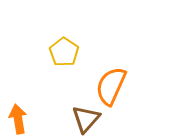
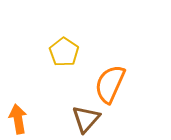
orange semicircle: moved 1 px left, 2 px up
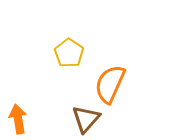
yellow pentagon: moved 5 px right, 1 px down
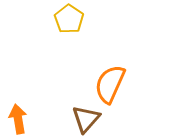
yellow pentagon: moved 34 px up
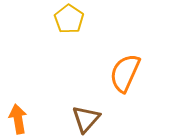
orange semicircle: moved 15 px right, 11 px up
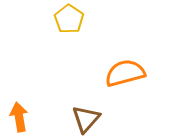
orange semicircle: rotated 51 degrees clockwise
orange arrow: moved 1 px right, 2 px up
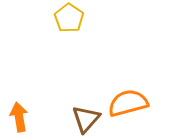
yellow pentagon: moved 1 px up
orange semicircle: moved 3 px right, 30 px down
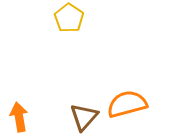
orange semicircle: moved 1 px left, 1 px down
brown triangle: moved 2 px left, 2 px up
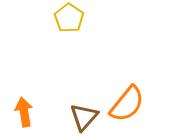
orange semicircle: rotated 144 degrees clockwise
orange arrow: moved 5 px right, 5 px up
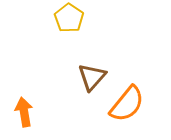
brown triangle: moved 8 px right, 40 px up
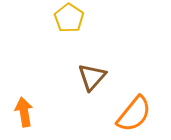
orange semicircle: moved 7 px right, 10 px down
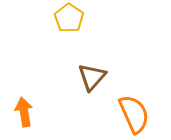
orange semicircle: rotated 63 degrees counterclockwise
